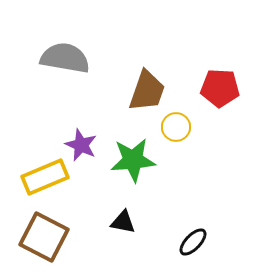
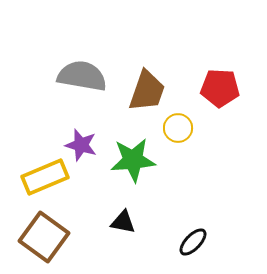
gray semicircle: moved 17 px right, 18 px down
yellow circle: moved 2 px right, 1 px down
purple star: rotated 8 degrees counterclockwise
brown square: rotated 9 degrees clockwise
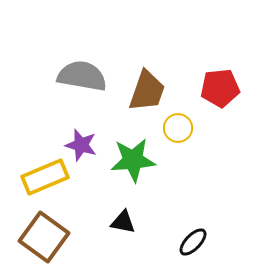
red pentagon: rotated 9 degrees counterclockwise
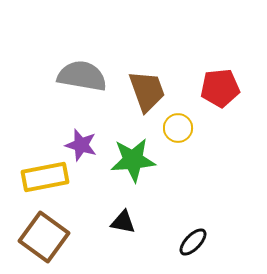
brown trapezoid: rotated 39 degrees counterclockwise
yellow rectangle: rotated 12 degrees clockwise
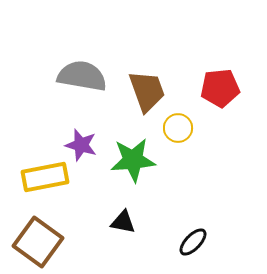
brown square: moved 6 px left, 5 px down
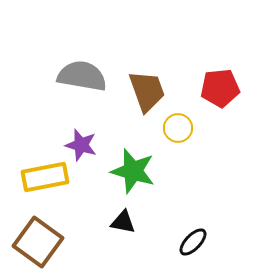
green star: moved 11 px down; rotated 21 degrees clockwise
